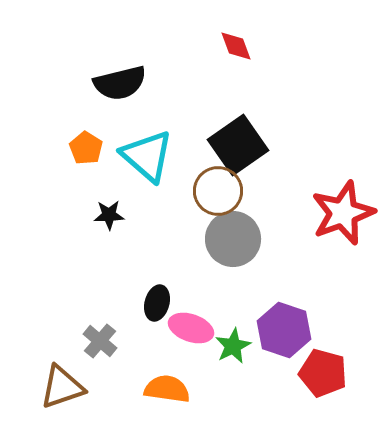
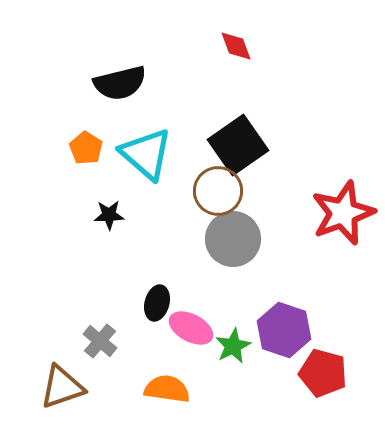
cyan triangle: moved 1 px left, 2 px up
pink ellipse: rotated 9 degrees clockwise
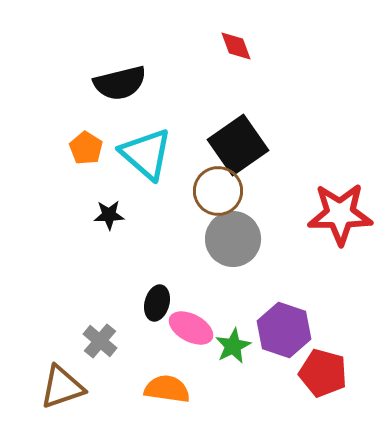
red star: moved 3 px left, 1 px down; rotated 20 degrees clockwise
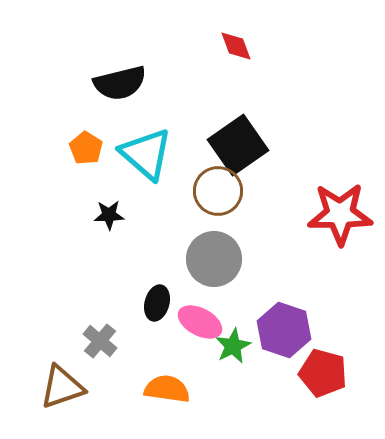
gray circle: moved 19 px left, 20 px down
pink ellipse: moved 9 px right, 6 px up
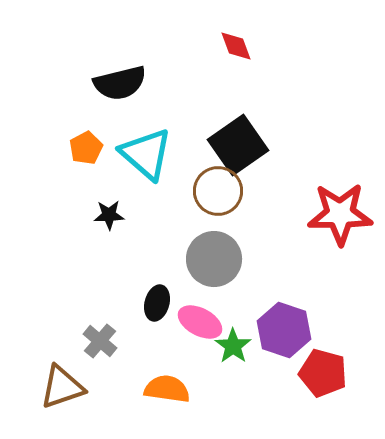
orange pentagon: rotated 12 degrees clockwise
green star: rotated 9 degrees counterclockwise
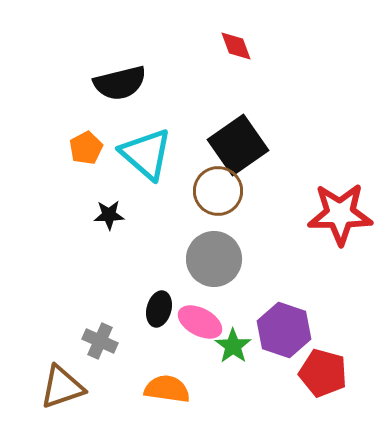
black ellipse: moved 2 px right, 6 px down
gray cross: rotated 16 degrees counterclockwise
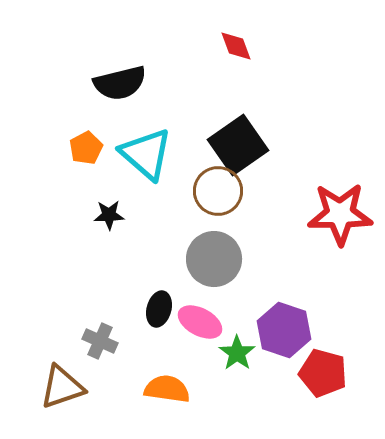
green star: moved 4 px right, 7 px down
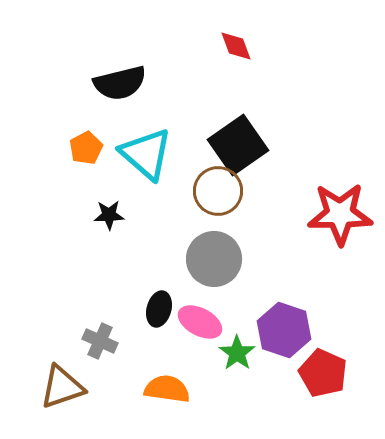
red pentagon: rotated 9 degrees clockwise
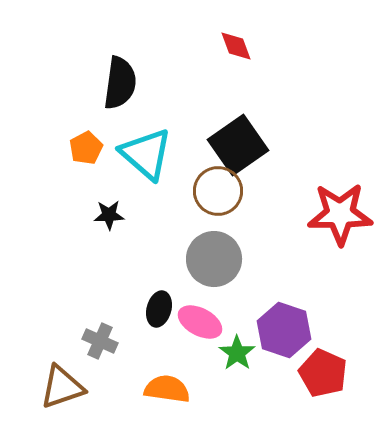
black semicircle: rotated 68 degrees counterclockwise
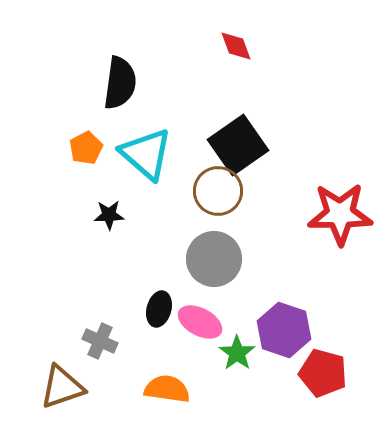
red pentagon: rotated 9 degrees counterclockwise
